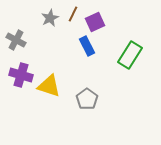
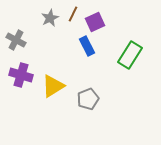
yellow triangle: moved 4 px right; rotated 50 degrees counterclockwise
gray pentagon: moved 1 px right; rotated 15 degrees clockwise
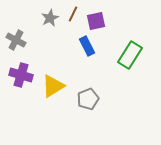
purple square: moved 1 px right, 1 px up; rotated 12 degrees clockwise
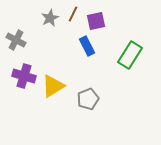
purple cross: moved 3 px right, 1 px down
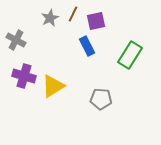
gray pentagon: moved 13 px right; rotated 25 degrees clockwise
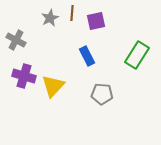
brown line: moved 1 px left, 1 px up; rotated 21 degrees counterclockwise
blue rectangle: moved 10 px down
green rectangle: moved 7 px right
yellow triangle: rotated 15 degrees counterclockwise
gray pentagon: moved 1 px right, 5 px up
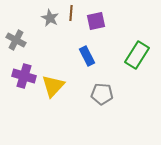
brown line: moved 1 px left
gray star: rotated 18 degrees counterclockwise
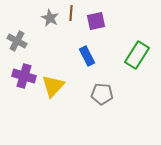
gray cross: moved 1 px right, 1 px down
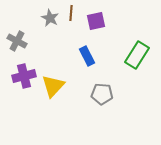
purple cross: rotated 30 degrees counterclockwise
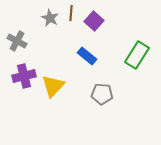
purple square: moved 2 px left; rotated 36 degrees counterclockwise
blue rectangle: rotated 24 degrees counterclockwise
